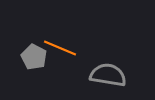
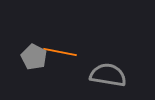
orange line: moved 4 px down; rotated 12 degrees counterclockwise
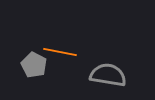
gray pentagon: moved 8 px down
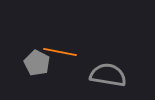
gray pentagon: moved 3 px right, 2 px up
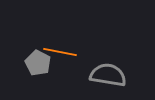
gray pentagon: moved 1 px right
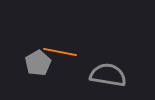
gray pentagon: rotated 15 degrees clockwise
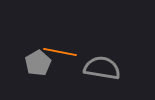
gray semicircle: moved 6 px left, 7 px up
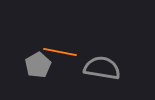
gray pentagon: moved 2 px down
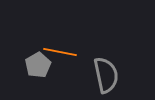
gray semicircle: moved 4 px right, 7 px down; rotated 69 degrees clockwise
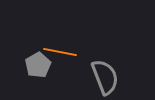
gray semicircle: moved 1 px left, 2 px down; rotated 9 degrees counterclockwise
